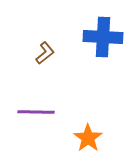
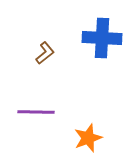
blue cross: moved 1 px left, 1 px down
orange star: rotated 16 degrees clockwise
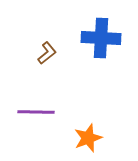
blue cross: moved 1 px left
brown L-shape: moved 2 px right
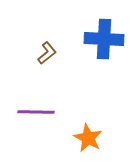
blue cross: moved 3 px right, 1 px down
orange star: rotated 24 degrees counterclockwise
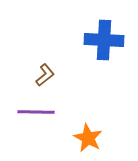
blue cross: moved 1 px down
brown L-shape: moved 2 px left, 22 px down
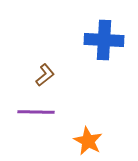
orange star: moved 3 px down
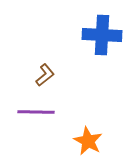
blue cross: moved 2 px left, 5 px up
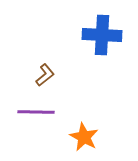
orange star: moved 4 px left, 4 px up
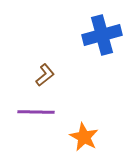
blue cross: rotated 18 degrees counterclockwise
